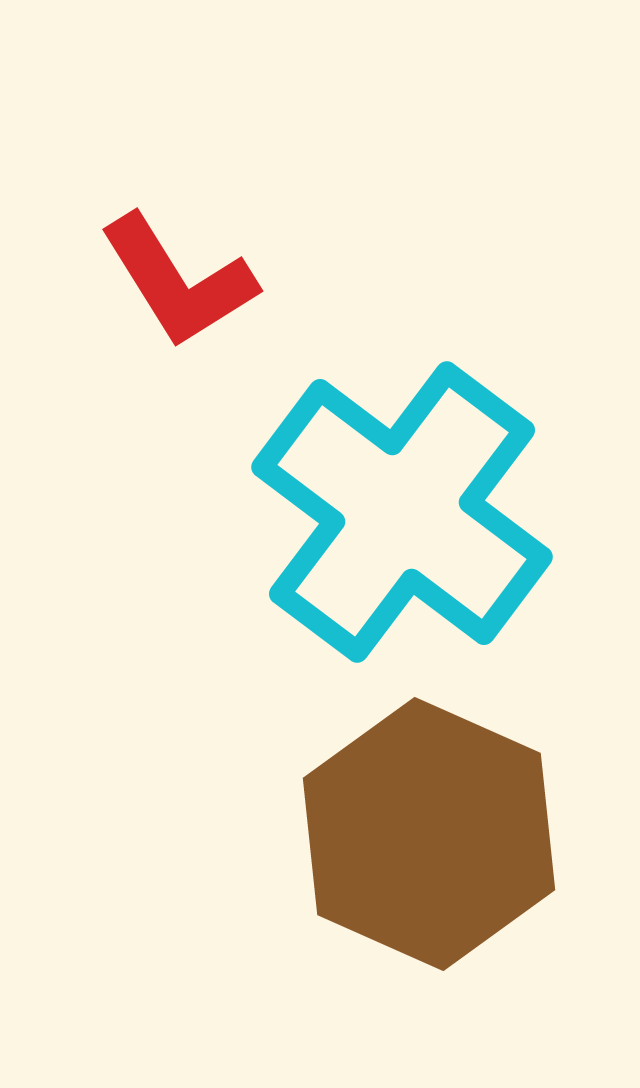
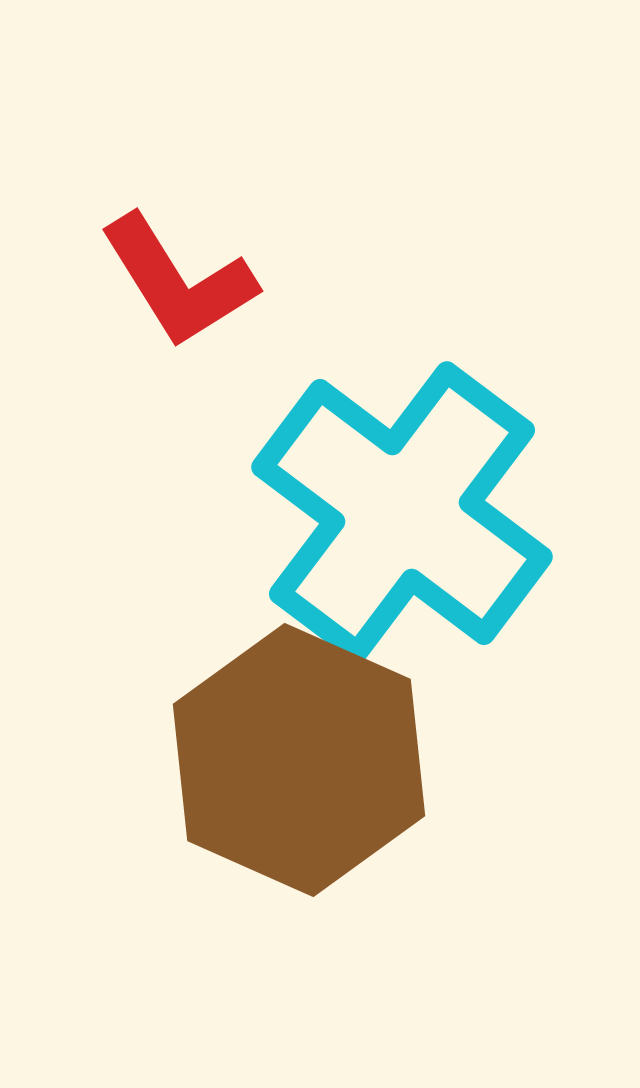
brown hexagon: moved 130 px left, 74 px up
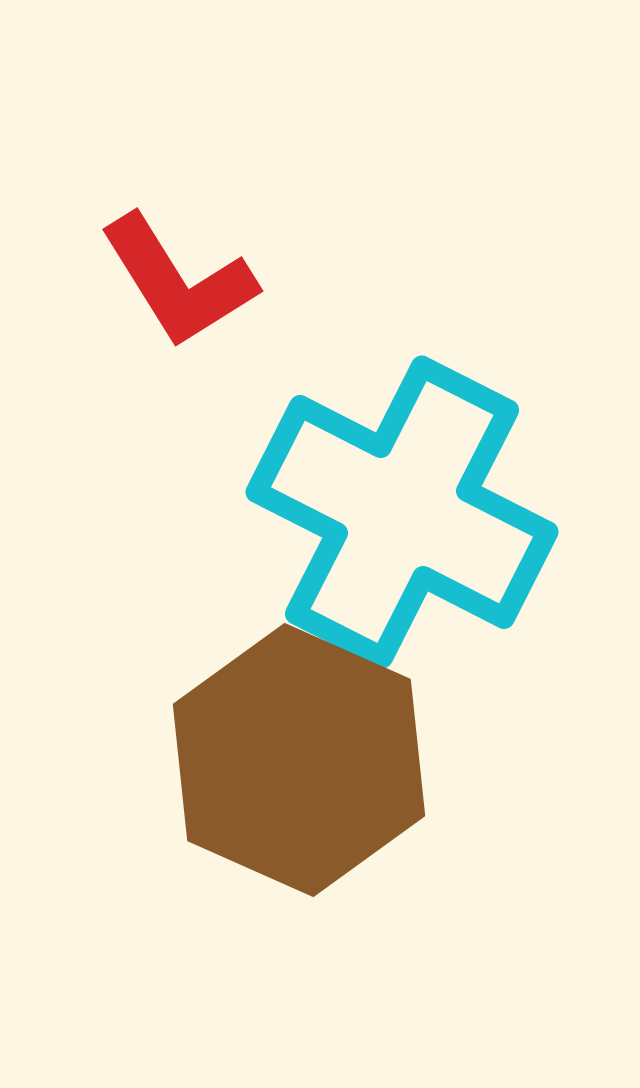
cyan cross: rotated 10 degrees counterclockwise
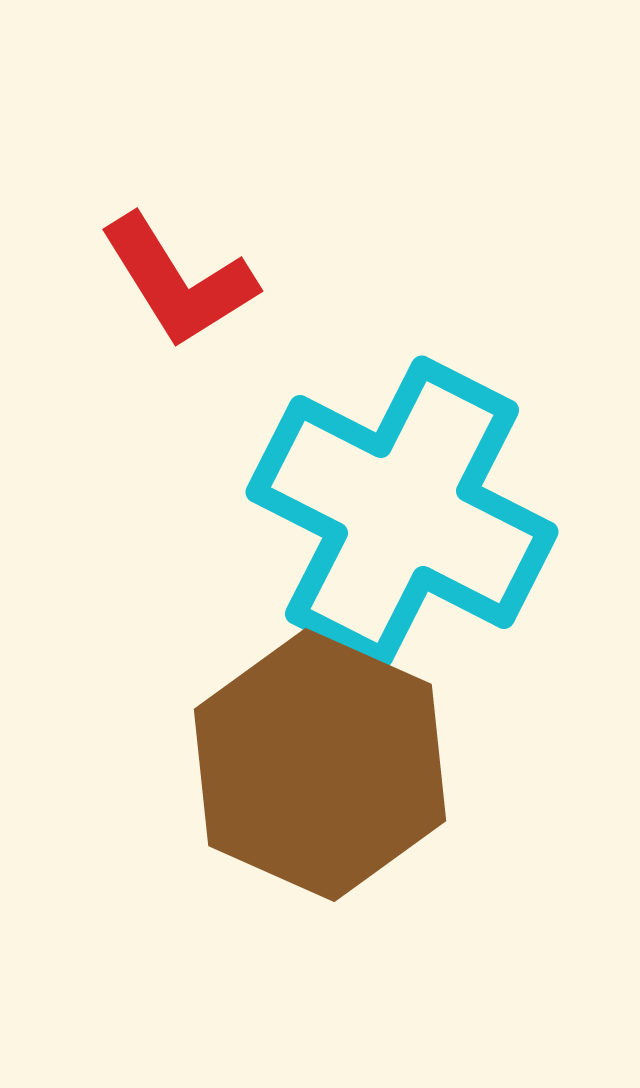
brown hexagon: moved 21 px right, 5 px down
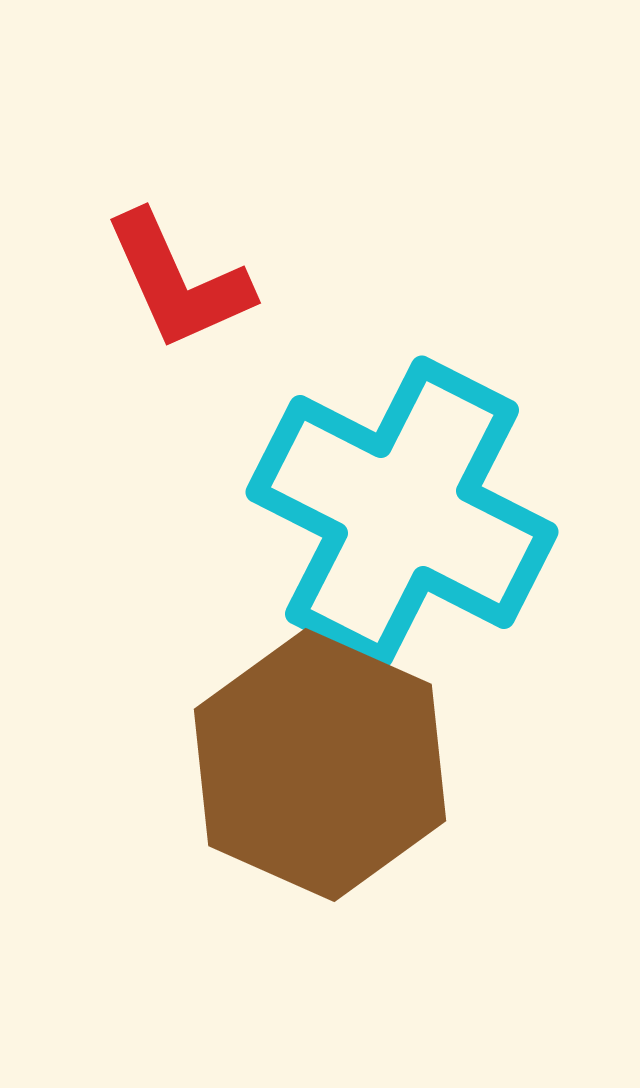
red L-shape: rotated 8 degrees clockwise
